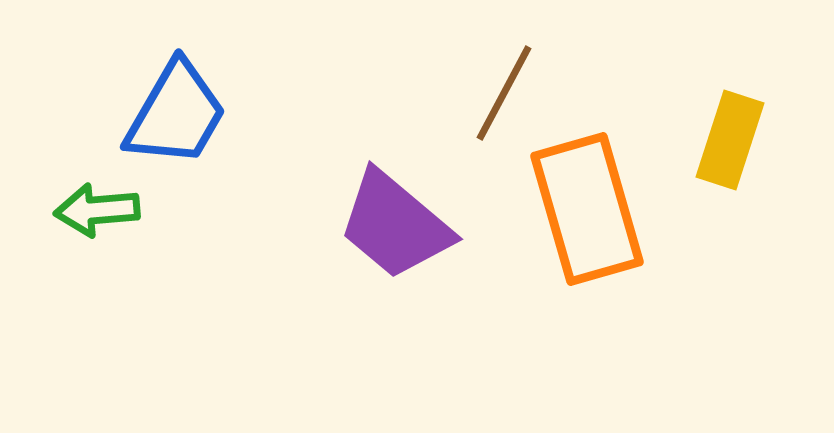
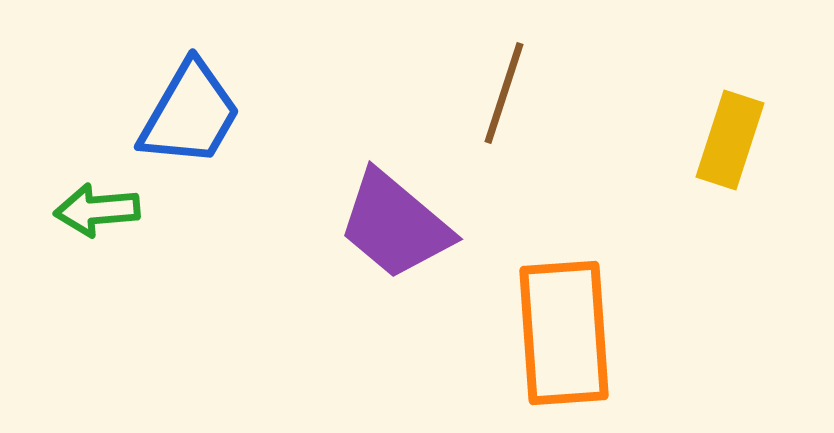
brown line: rotated 10 degrees counterclockwise
blue trapezoid: moved 14 px right
orange rectangle: moved 23 px left, 124 px down; rotated 12 degrees clockwise
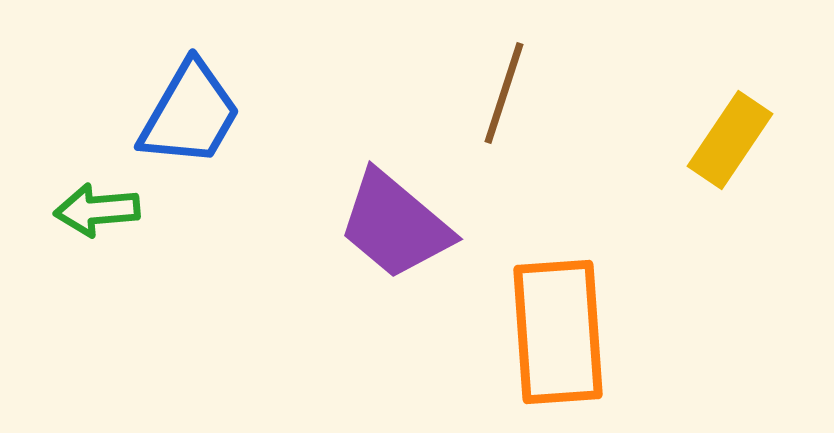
yellow rectangle: rotated 16 degrees clockwise
orange rectangle: moved 6 px left, 1 px up
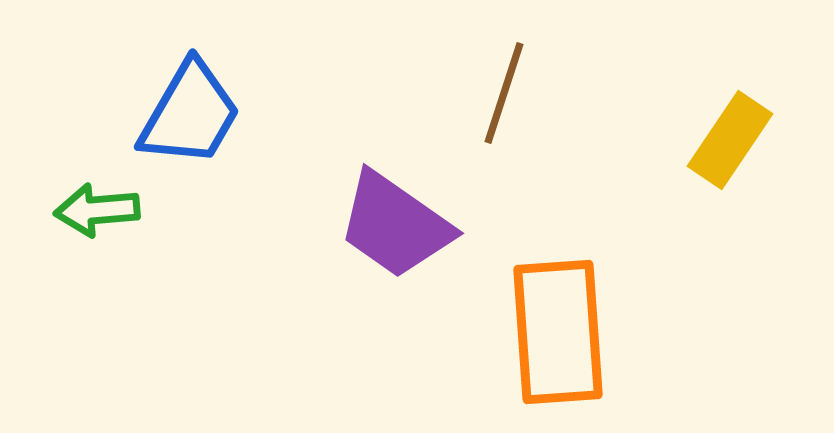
purple trapezoid: rotated 5 degrees counterclockwise
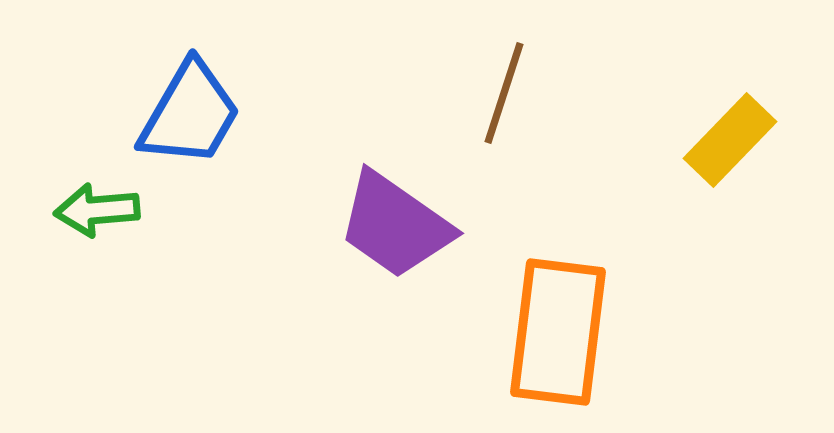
yellow rectangle: rotated 10 degrees clockwise
orange rectangle: rotated 11 degrees clockwise
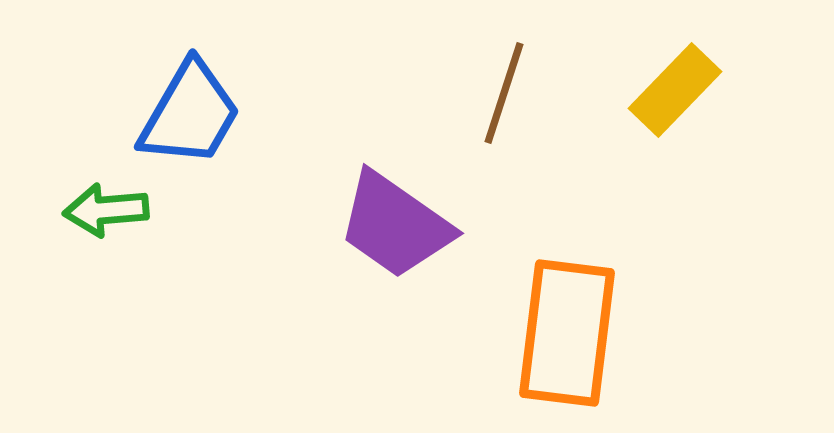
yellow rectangle: moved 55 px left, 50 px up
green arrow: moved 9 px right
orange rectangle: moved 9 px right, 1 px down
